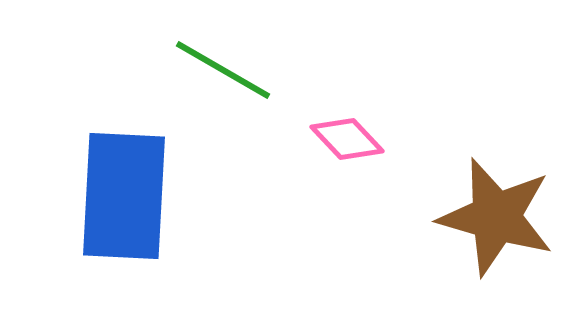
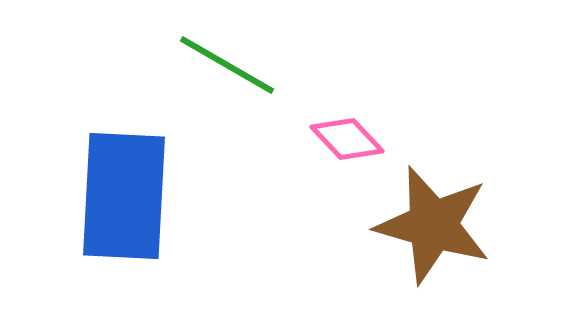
green line: moved 4 px right, 5 px up
brown star: moved 63 px left, 8 px down
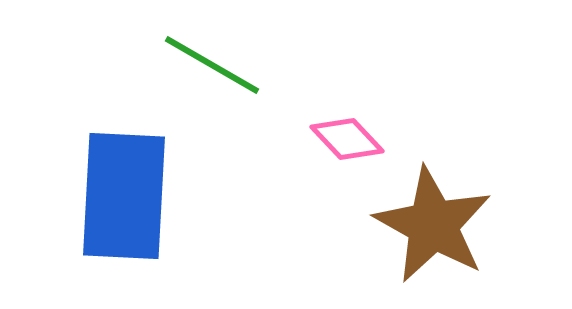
green line: moved 15 px left
brown star: rotated 13 degrees clockwise
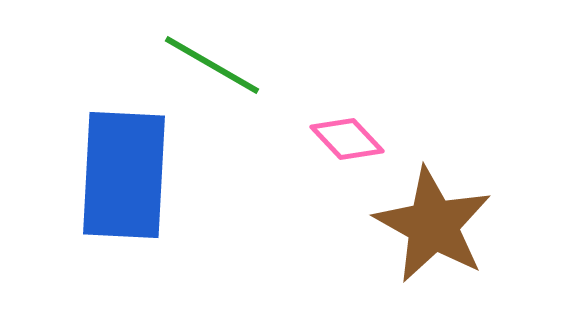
blue rectangle: moved 21 px up
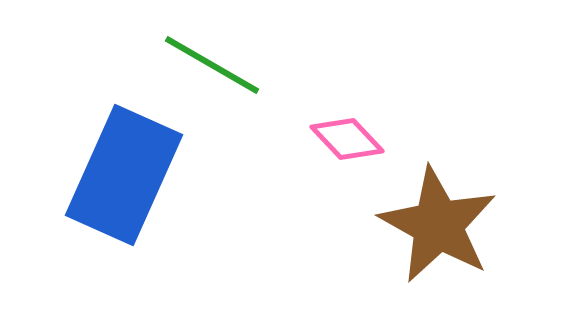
blue rectangle: rotated 21 degrees clockwise
brown star: moved 5 px right
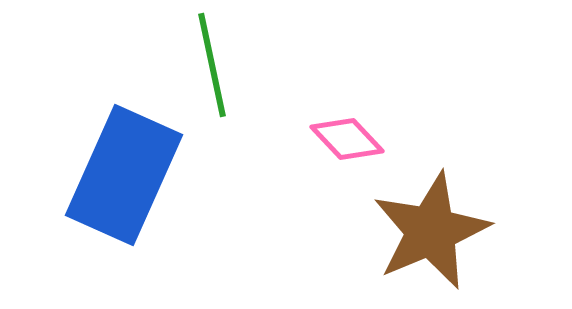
green line: rotated 48 degrees clockwise
brown star: moved 7 px left, 6 px down; rotated 20 degrees clockwise
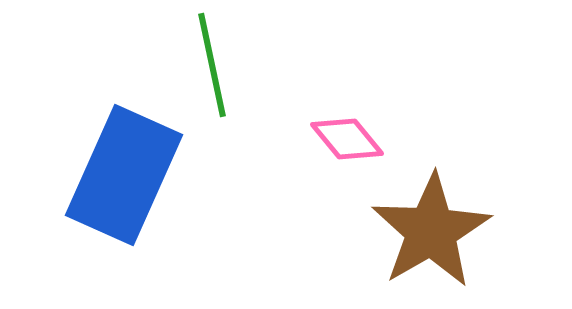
pink diamond: rotated 4 degrees clockwise
brown star: rotated 7 degrees counterclockwise
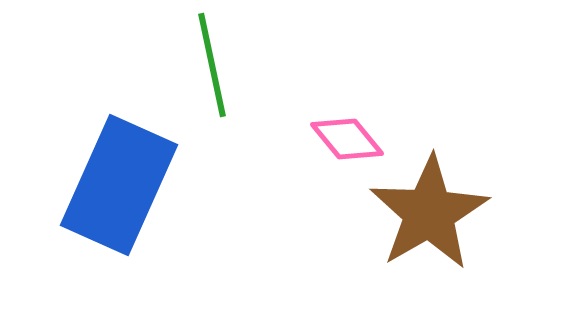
blue rectangle: moved 5 px left, 10 px down
brown star: moved 2 px left, 18 px up
